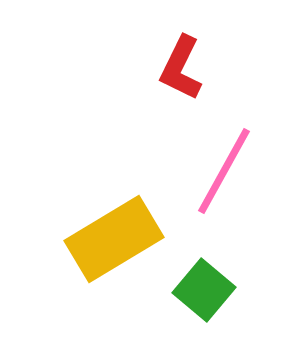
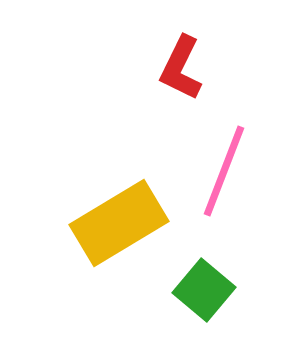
pink line: rotated 8 degrees counterclockwise
yellow rectangle: moved 5 px right, 16 px up
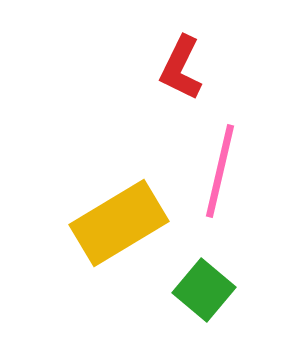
pink line: moved 4 px left; rotated 8 degrees counterclockwise
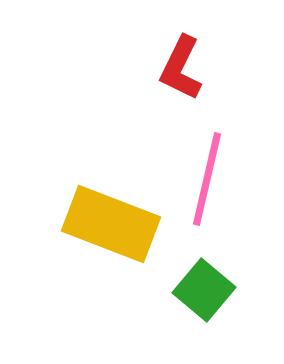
pink line: moved 13 px left, 8 px down
yellow rectangle: moved 8 px left, 1 px down; rotated 52 degrees clockwise
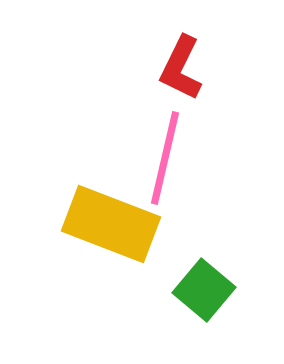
pink line: moved 42 px left, 21 px up
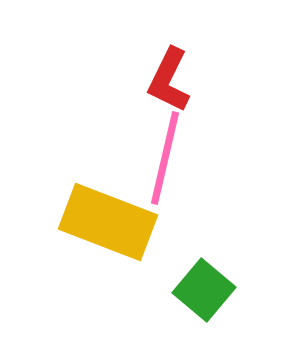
red L-shape: moved 12 px left, 12 px down
yellow rectangle: moved 3 px left, 2 px up
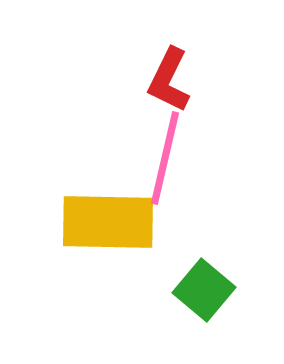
yellow rectangle: rotated 20 degrees counterclockwise
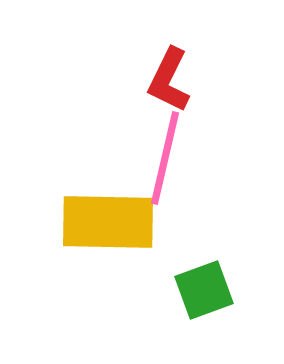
green square: rotated 30 degrees clockwise
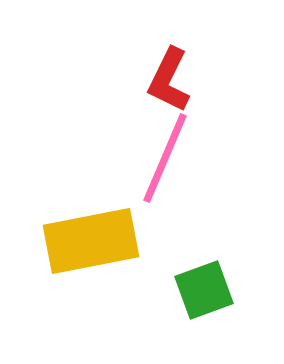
pink line: rotated 10 degrees clockwise
yellow rectangle: moved 17 px left, 19 px down; rotated 12 degrees counterclockwise
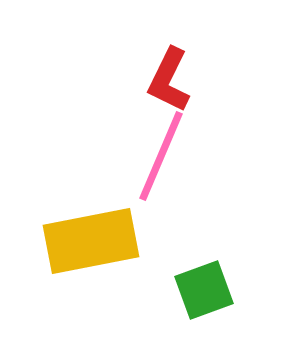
pink line: moved 4 px left, 2 px up
